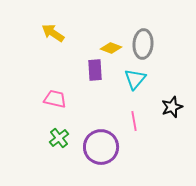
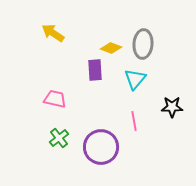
black star: rotated 20 degrees clockwise
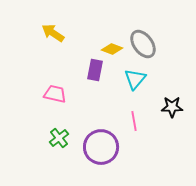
gray ellipse: rotated 40 degrees counterclockwise
yellow diamond: moved 1 px right, 1 px down
purple rectangle: rotated 15 degrees clockwise
pink trapezoid: moved 5 px up
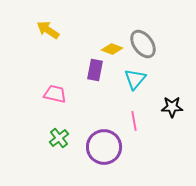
yellow arrow: moved 5 px left, 3 px up
purple circle: moved 3 px right
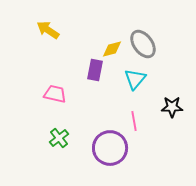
yellow diamond: rotated 35 degrees counterclockwise
purple circle: moved 6 px right, 1 px down
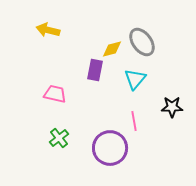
yellow arrow: rotated 20 degrees counterclockwise
gray ellipse: moved 1 px left, 2 px up
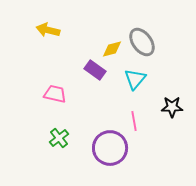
purple rectangle: rotated 65 degrees counterclockwise
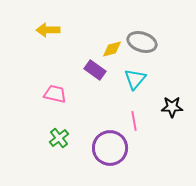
yellow arrow: rotated 15 degrees counterclockwise
gray ellipse: rotated 36 degrees counterclockwise
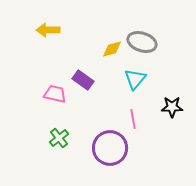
purple rectangle: moved 12 px left, 10 px down
pink line: moved 1 px left, 2 px up
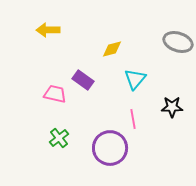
gray ellipse: moved 36 px right
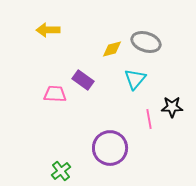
gray ellipse: moved 32 px left
pink trapezoid: rotated 10 degrees counterclockwise
pink line: moved 16 px right
green cross: moved 2 px right, 33 px down
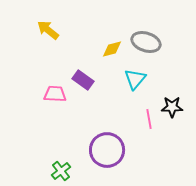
yellow arrow: rotated 40 degrees clockwise
purple circle: moved 3 px left, 2 px down
